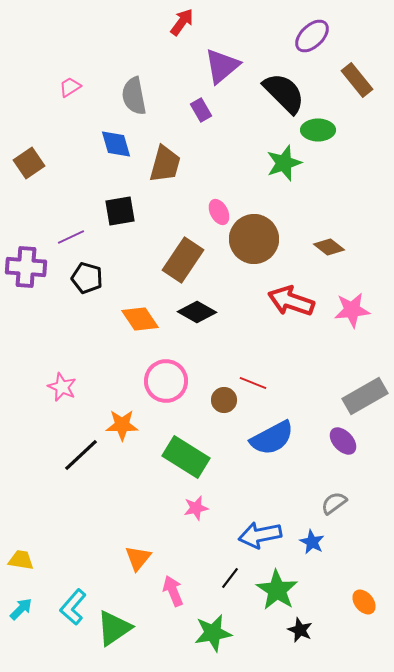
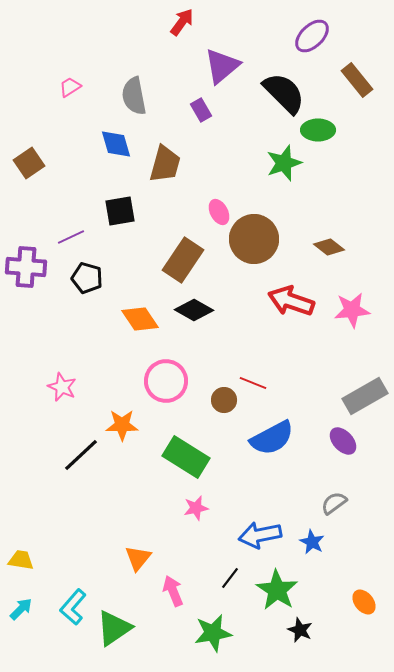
black diamond at (197, 312): moved 3 px left, 2 px up
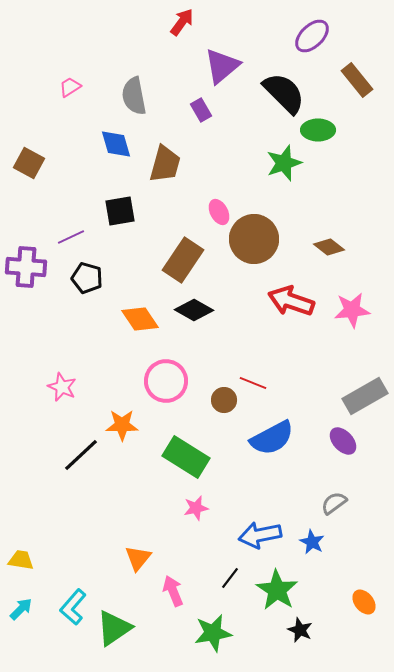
brown square at (29, 163): rotated 28 degrees counterclockwise
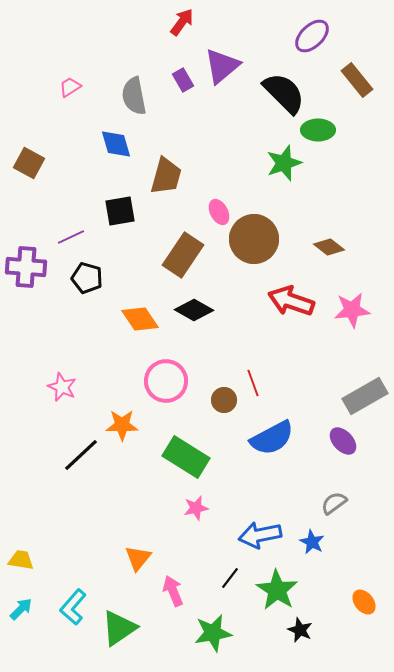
purple rectangle at (201, 110): moved 18 px left, 30 px up
brown trapezoid at (165, 164): moved 1 px right, 12 px down
brown rectangle at (183, 260): moved 5 px up
red line at (253, 383): rotated 48 degrees clockwise
green triangle at (114, 628): moved 5 px right
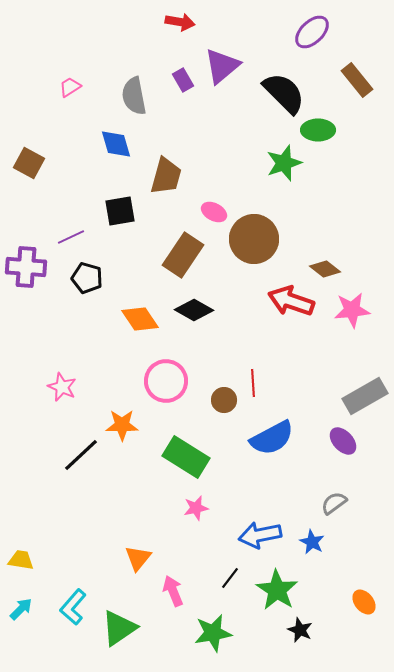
red arrow at (182, 22): moved 2 px left; rotated 64 degrees clockwise
purple ellipse at (312, 36): moved 4 px up
pink ellipse at (219, 212): moved 5 px left; rotated 35 degrees counterclockwise
brown diamond at (329, 247): moved 4 px left, 22 px down
red line at (253, 383): rotated 16 degrees clockwise
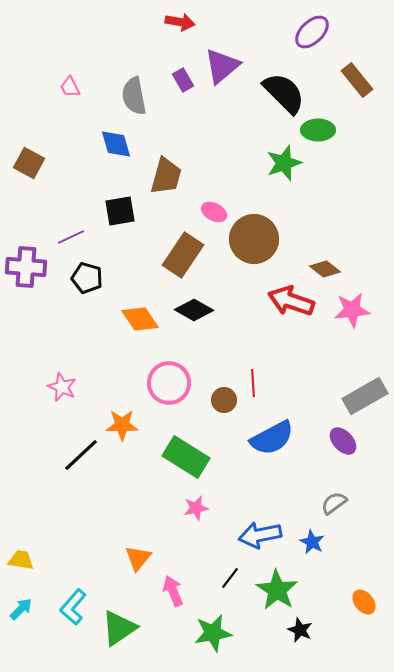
pink trapezoid at (70, 87): rotated 85 degrees counterclockwise
pink circle at (166, 381): moved 3 px right, 2 px down
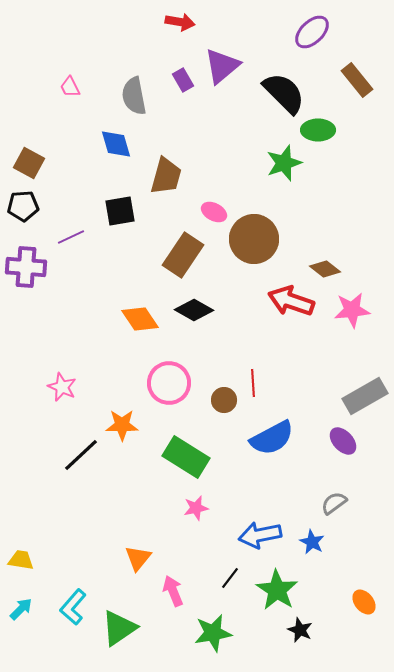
black pentagon at (87, 278): moved 64 px left, 72 px up; rotated 20 degrees counterclockwise
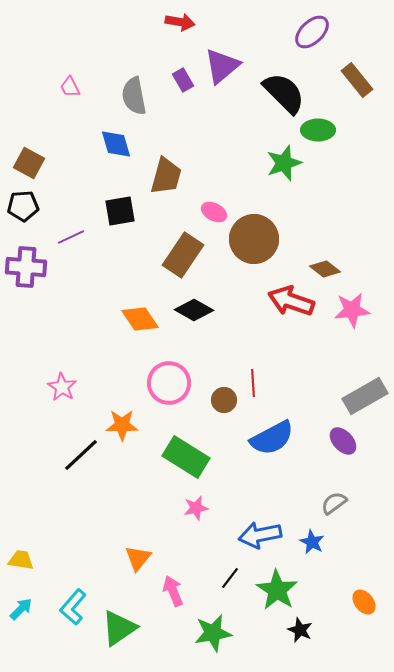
pink star at (62, 387): rotated 8 degrees clockwise
